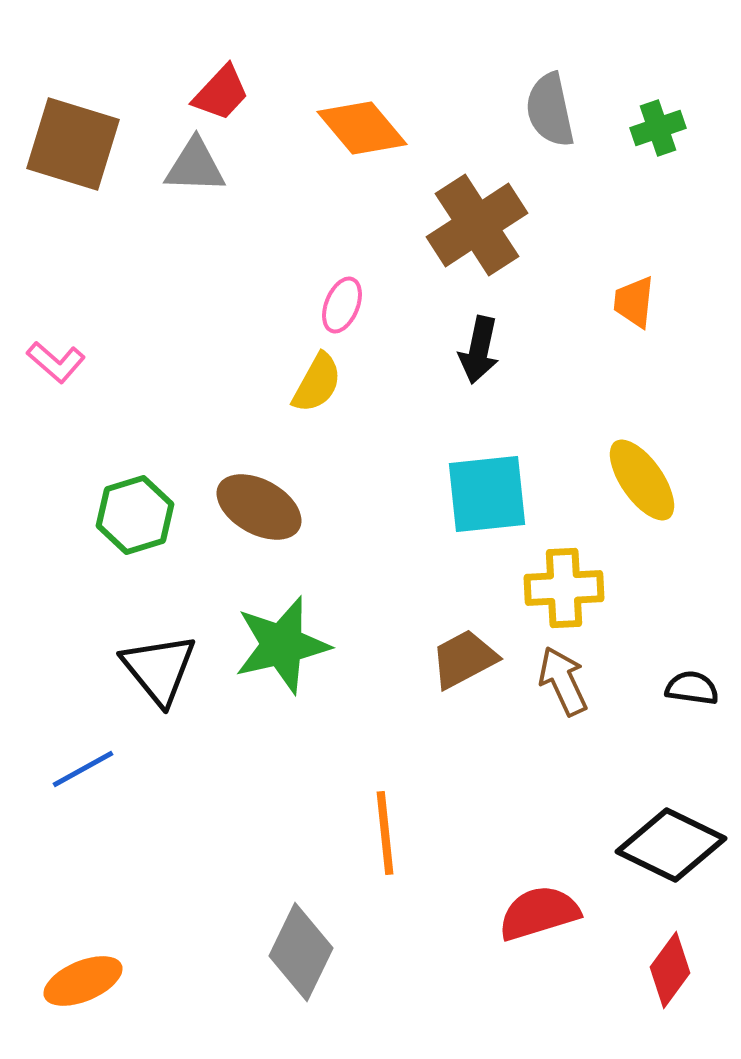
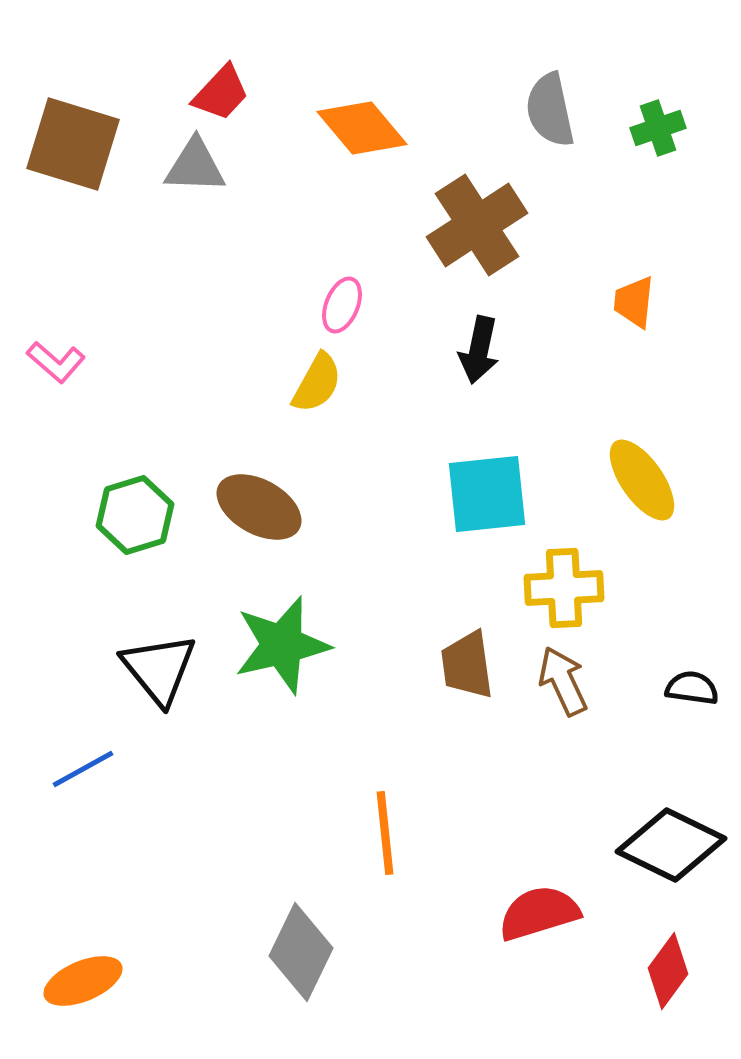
brown trapezoid: moved 3 px right, 6 px down; rotated 70 degrees counterclockwise
red diamond: moved 2 px left, 1 px down
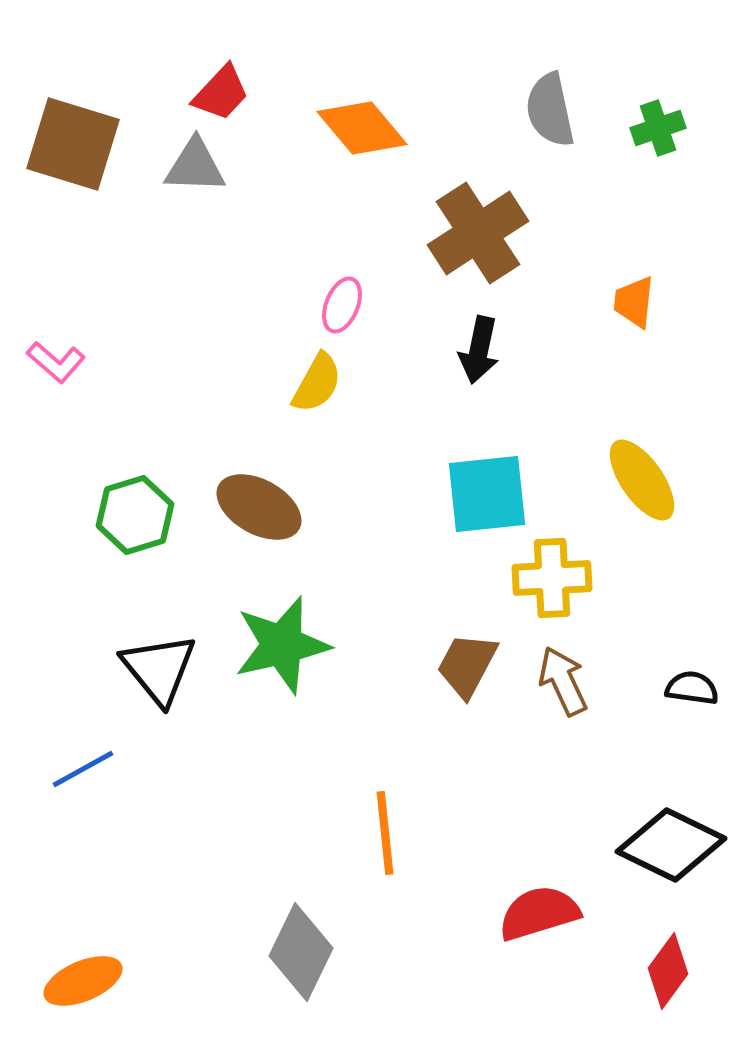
brown cross: moved 1 px right, 8 px down
yellow cross: moved 12 px left, 10 px up
brown trapezoid: rotated 36 degrees clockwise
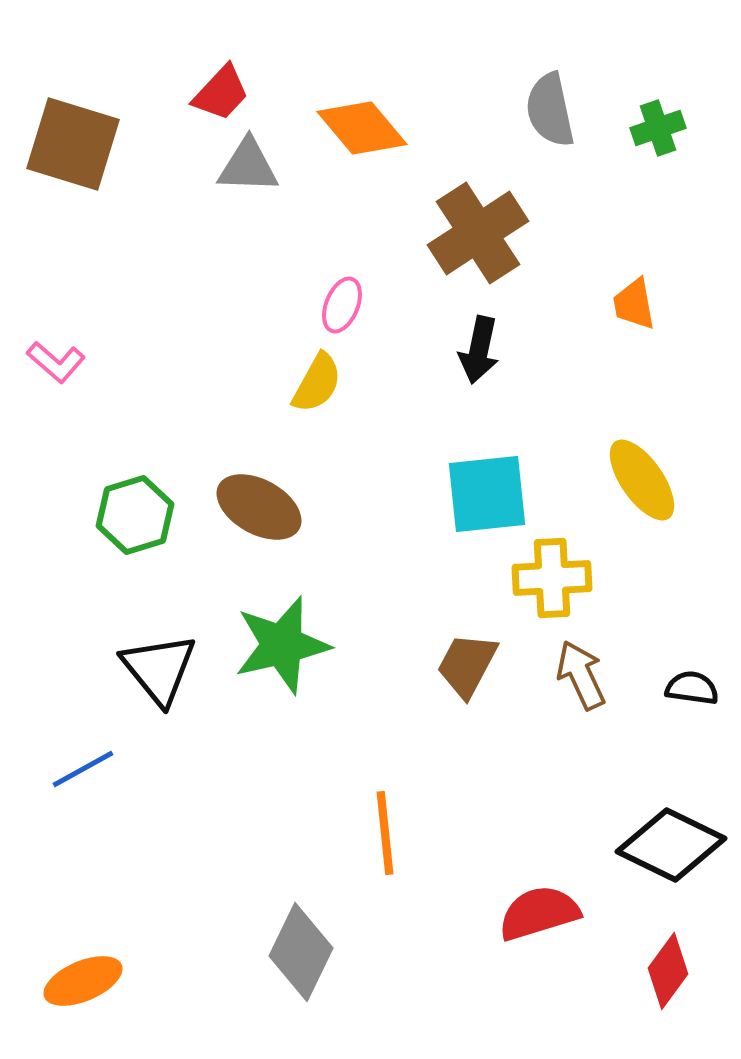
gray triangle: moved 53 px right
orange trapezoid: moved 2 px down; rotated 16 degrees counterclockwise
brown arrow: moved 18 px right, 6 px up
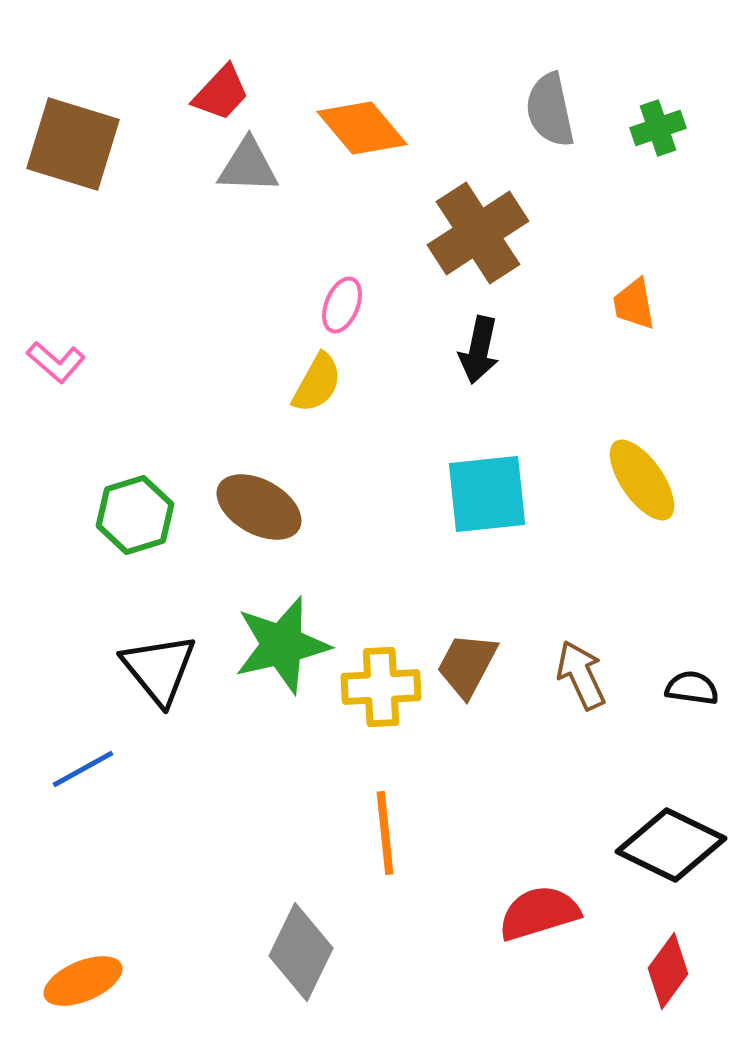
yellow cross: moved 171 px left, 109 px down
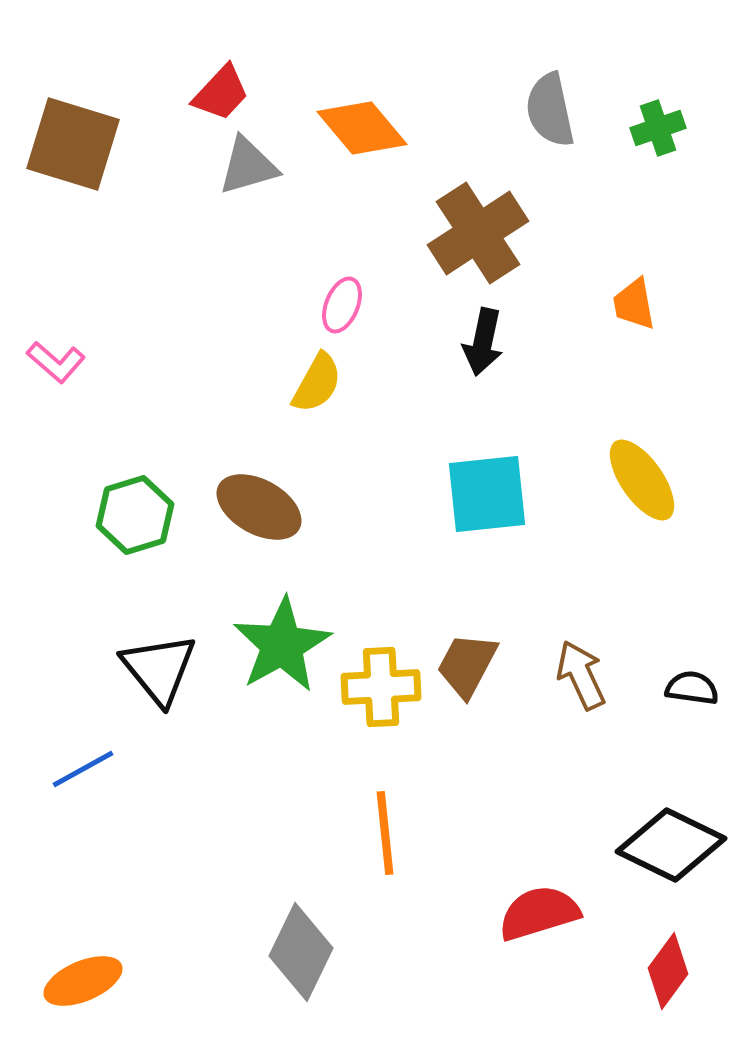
gray triangle: rotated 18 degrees counterclockwise
black arrow: moved 4 px right, 8 px up
green star: rotated 16 degrees counterclockwise
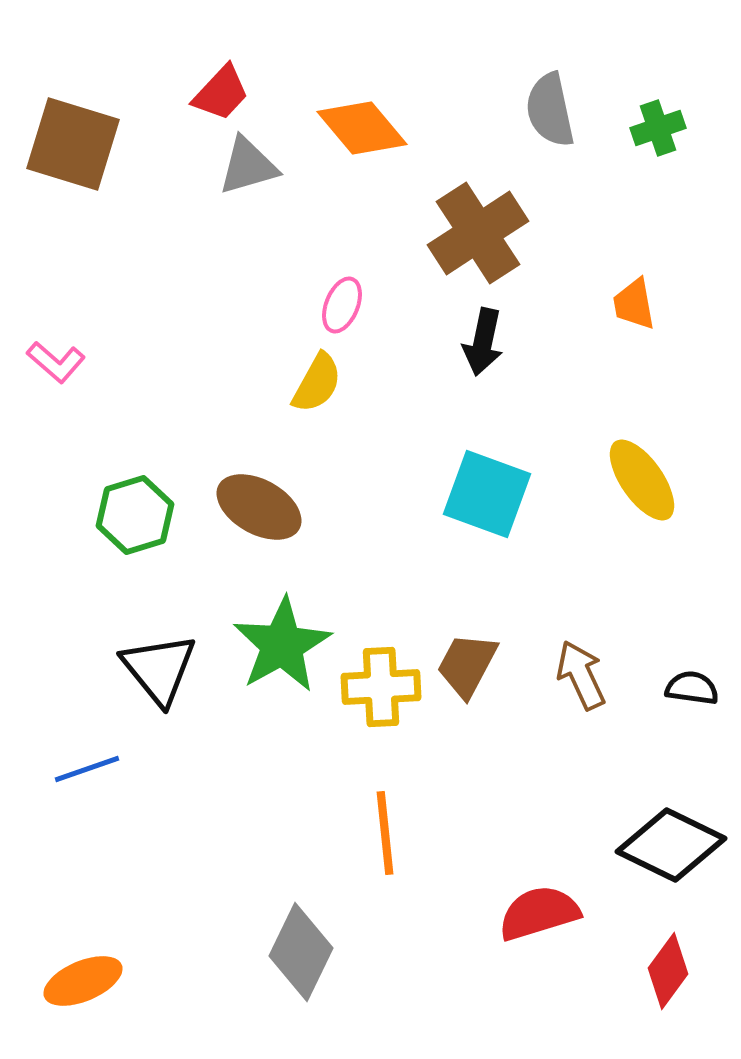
cyan square: rotated 26 degrees clockwise
blue line: moved 4 px right; rotated 10 degrees clockwise
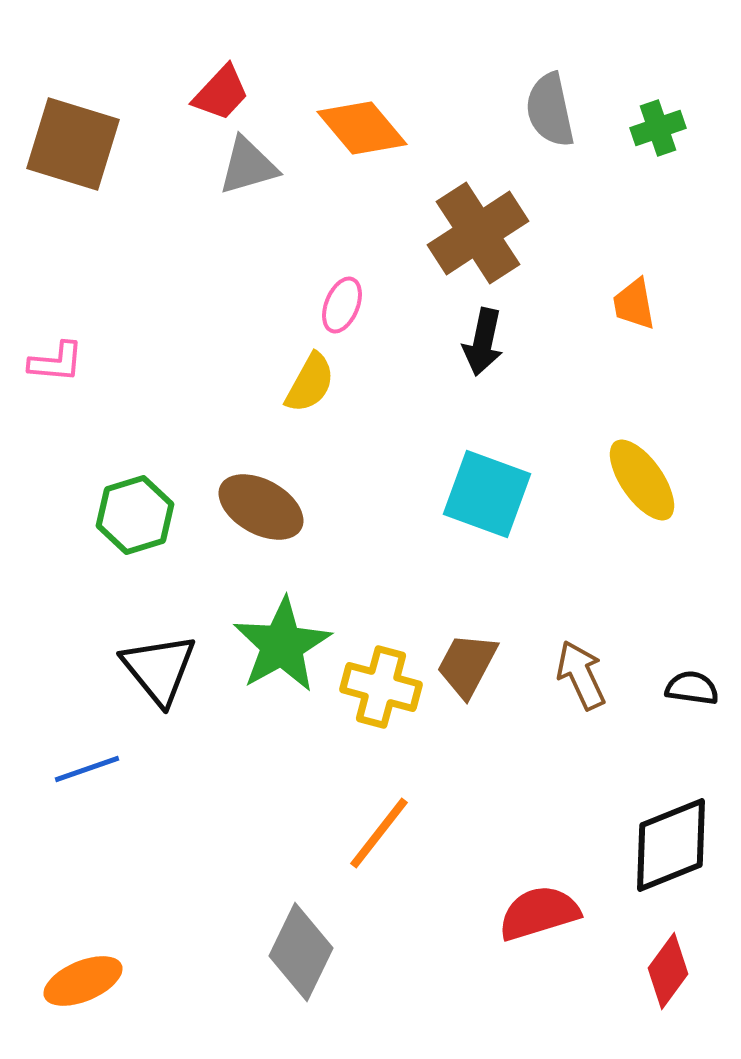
pink L-shape: rotated 36 degrees counterclockwise
yellow semicircle: moved 7 px left
brown ellipse: moved 2 px right
yellow cross: rotated 18 degrees clockwise
orange line: moved 6 px left; rotated 44 degrees clockwise
black diamond: rotated 48 degrees counterclockwise
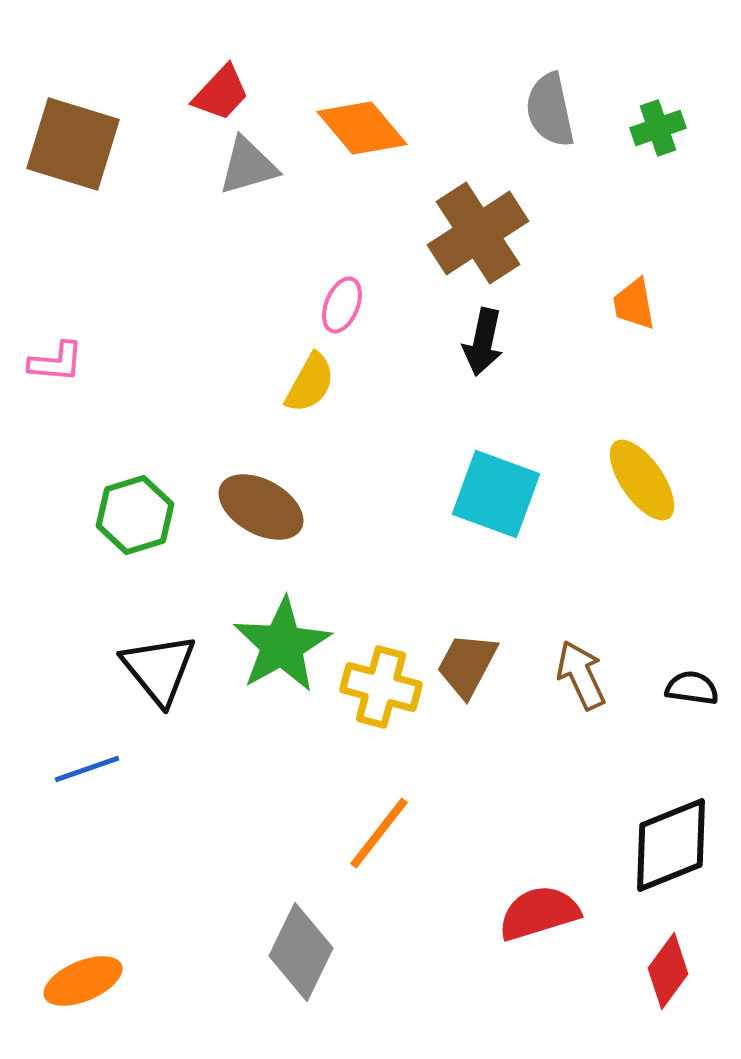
cyan square: moved 9 px right
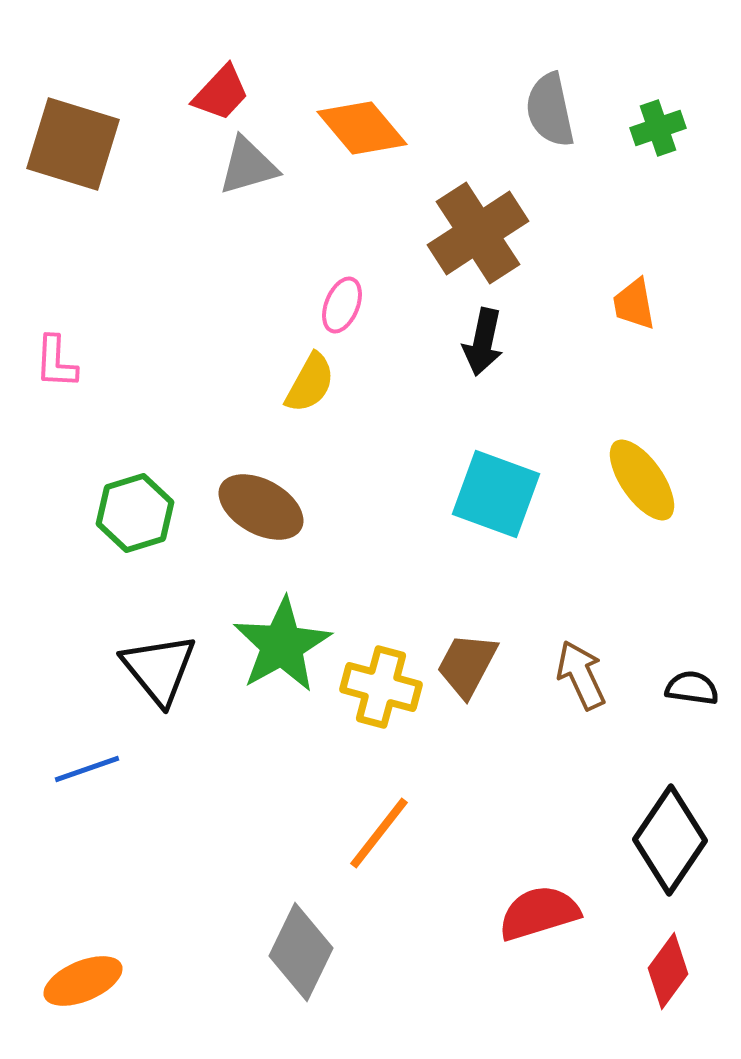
pink L-shape: rotated 88 degrees clockwise
green hexagon: moved 2 px up
black diamond: moved 1 px left, 5 px up; rotated 34 degrees counterclockwise
